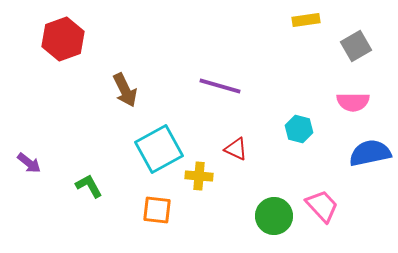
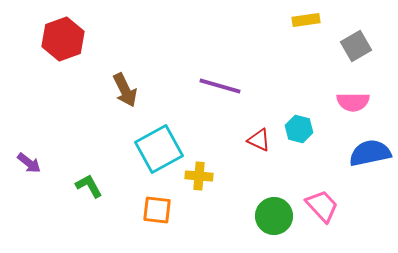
red triangle: moved 23 px right, 9 px up
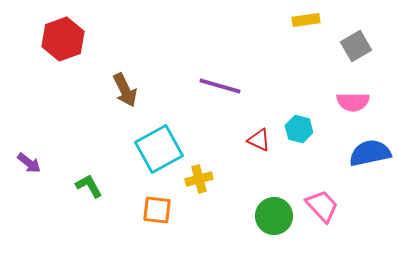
yellow cross: moved 3 px down; rotated 20 degrees counterclockwise
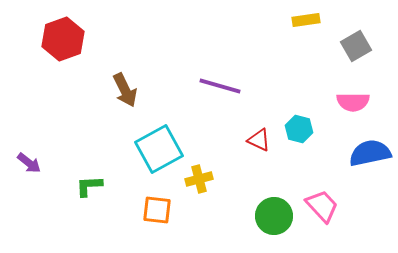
green L-shape: rotated 64 degrees counterclockwise
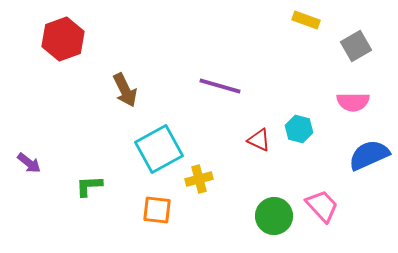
yellow rectangle: rotated 28 degrees clockwise
blue semicircle: moved 1 px left, 2 px down; rotated 12 degrees counterclockwise
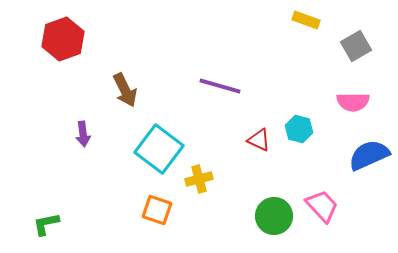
cyan square: rotated 24 degrees counterclockwise
purple arrow: moved 54 px right, 29 px up; rotated 45 degrees clockwise
green L-shape: moved 43 px left, 38 px down; rotated 8 degrees counterclockwise
orange square: rotated 12 degrees clockwise
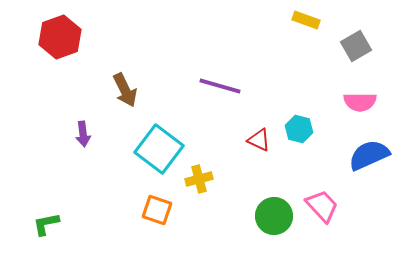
red hexagon: moved 3 px left, 2 px up
pink semicircle: moved 7 px right
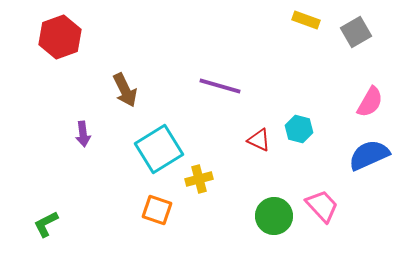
gray square: moved 14 px up
pink semicircle: moved 10 px right; rotated 60 degrees counterclockwise
cyan square: rotated 21 degrees clockwise
green L-shape: rotated 16 degrees counterclockwise
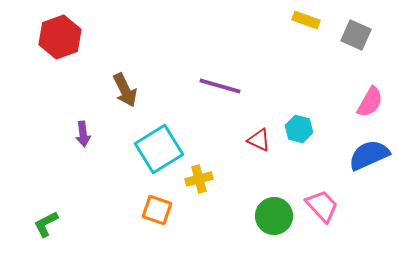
gray square: moved 3 px down; rotated 36 degrees counterclockwise
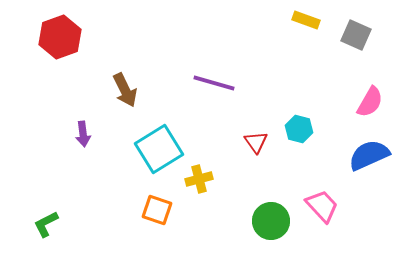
purple line: moved 6 px left, 3 px up
red triangle: moved 3 px left, 2 px down; rotated 30 degrees clockwise
green circle: moved 3 px left, 5 px down
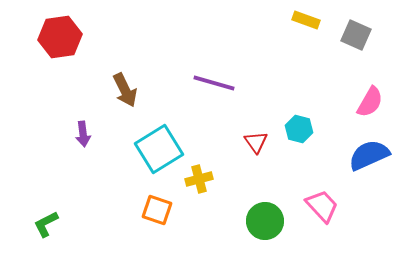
red hexagon: rotated 12 degrees clockwise
green circle: moved 6 px left
